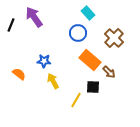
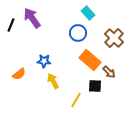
purple arrow: moved 2 px left, 1 px down
orange semicircle: rotated 104 degrees clockwise
black square: moved 2 px right, 1 px up
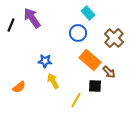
blue star: moved 1 px right
orange semicircle: moved 13 px down
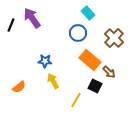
black square: rotated 24 degrees clockwise
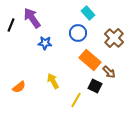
blue star: moved 18 px up
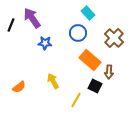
brown arrow: rotated 48 degrees clockwise
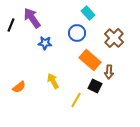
blue circle: moved 1 px left
